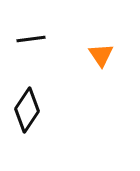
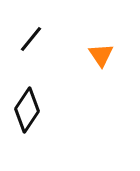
black line: rotated 44 degrees counterclockwise
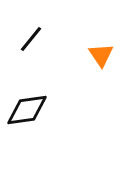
black diamond: rotated 48 degrees clockwise
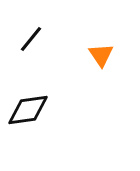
black diamond: moved 1 px right
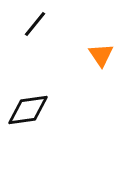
black line: moved 4 px right, 15 px up
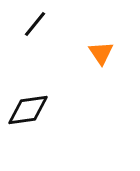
orange triangle: moved 2 px up
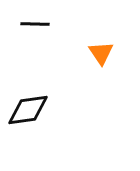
black line: rotated 52 degrees clockwise
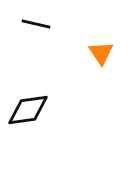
black line: moved 1 px right; rotated 12 degrees clockwise
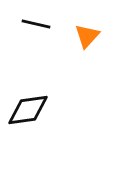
orange triangle: moved 14 px left, 17 px up; rotated 16 degrees clockwise
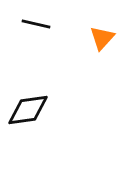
orange triangle: moved 15 px right, 2 px down
